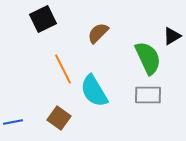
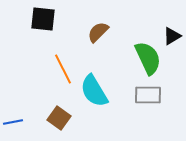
black square: rotated 32 degrees clockwise
brown semicircle: moved 1 px up
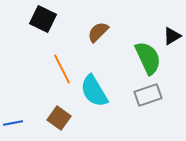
black square: rotated 20 degrees clockwise
orange line: moved 1 px left
gray rectangle: rotated 20 degrees counterclockwise
blue line: moved 1 px down
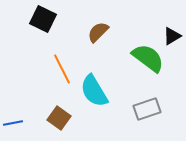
green semicircle: rotated 28 degrees counterclockwise
gray rectangle: moved 1 px left, 14 px down
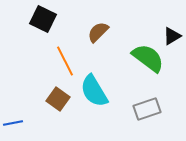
orange line: moved 3 px right, 8 px up
brown square: moved 1 px left, 19 px up
